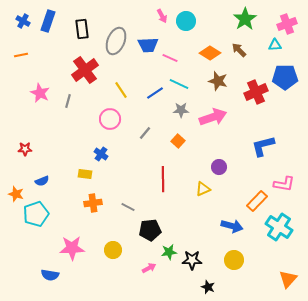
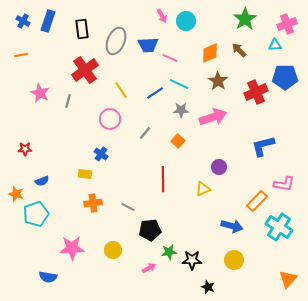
orange diamond at (210, 53): rotated 55 degrees counterclockwise
brown star at (218, 81): rotated 18 degrees clockwise
blue semicircle at (50, 275): moved 2 px left, 2 px down
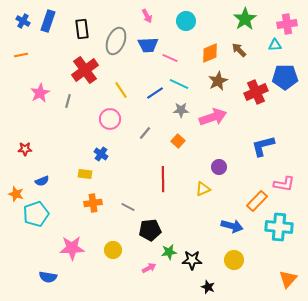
pink arrow at (162, 16): moved 15 px left
pink cross at (287, 24): rotated 12 degrees clockwise
brown star at (218, 81): rotated 12 degrees clockwise
pink star at (40, 93): rotated 18 degrees clockwise
cyan cross at (279, 227): rotated 28 degrees counterclockwise
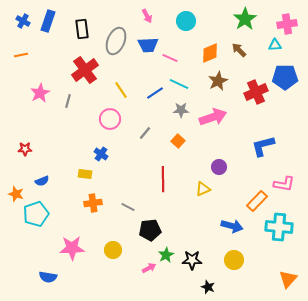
green star at (169, 252): moved 3 px left, 3 px down; rotated 21 degrees counterclockwise
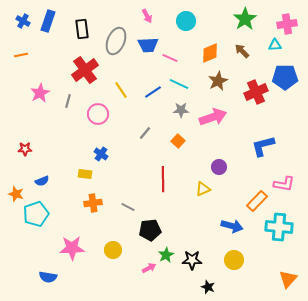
brown arrow at (239, 50): moved 3 px right, 1 px down
blue line at (155, 93): moved 2 px left, 1 px up
pink circle at (110, 119): moved 12 px left, 5 px up
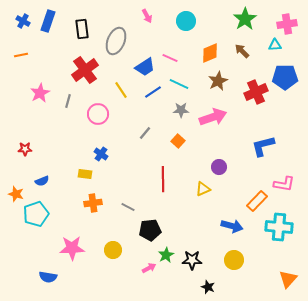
blue trapezoid at (148, 45): moved 3 px left, 22 px down; rotated 30 degrees counterclockwise
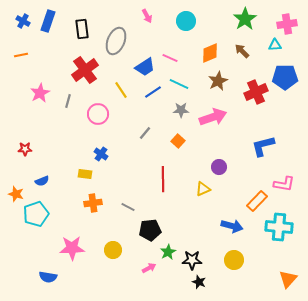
green star at (166, 255): moved 2 px right, 3 px up
black star at (208, 287): moved 9 px left, 5 px up
